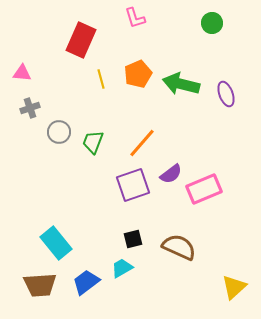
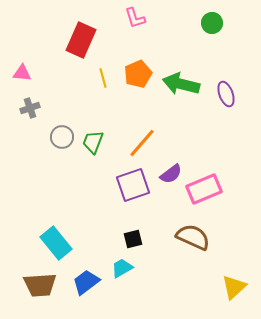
yellow line: moved 2 px right, 1 px up
gray circle: moved 3 px right, 5 px down
brown semicircle: moved 14 px right, 10 px up
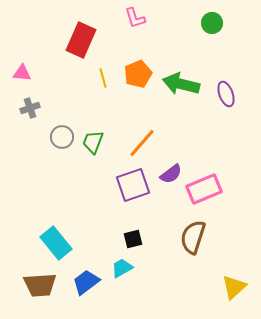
brown semicircle: rotated 96 degrees counterclockwise
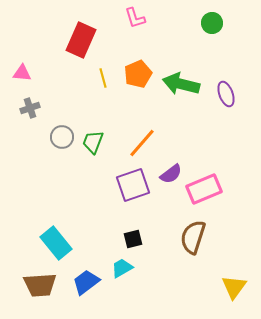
yellow triangle: rotated 12 degrees counterclockwise
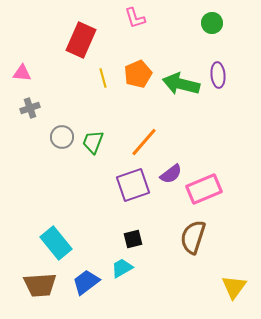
purple ellipse: moved 8 px left, 19 px up; rotated 15 degrees clockwise
orange line: moved 2 px right, 1 px up
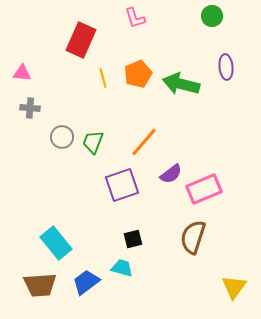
green circle: moved 7 px up
purple ellipse: moved 8 px right, 8 px up
gray cross: rotated 24 degrees clockwise
purple square: moved 11 px left
cyan trapezoid: rotated 45 degrees clockwise
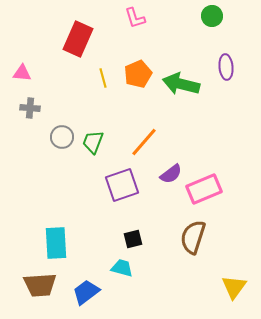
red rectangle: moved 3 px left, 1 px up
cyan rectangle: rotated 36 degrees clockwise
blue trapezoid: moved 10 px down
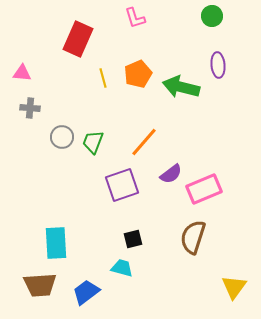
purple ellipse: moved 8 px left, 2 px up
green arrow: moved 3 px down
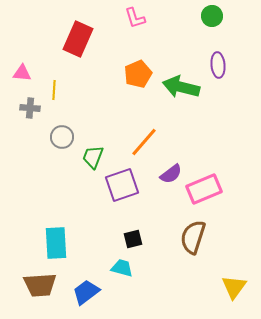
yellow line: moved 49 px left, 12 px down; rotated 18 degrees clockwise
green trapezoid: moved 15 px down
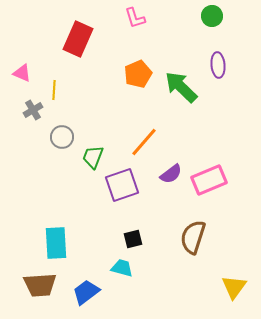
pink triangle: rotated 18 degrees clockwise
green arrow: rotated 30 degrees clockwise
gray cross: moved 3 px right, 2 px down; rotated 36 degrees counterclockwise
pink rectangle: moved 5 px right, 9 px up
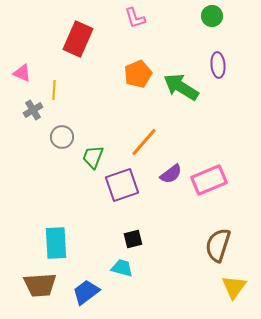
green arrow: rotated 12 degrees counterclockwise
brown semicircle: moved 25 px right, 8 px down
